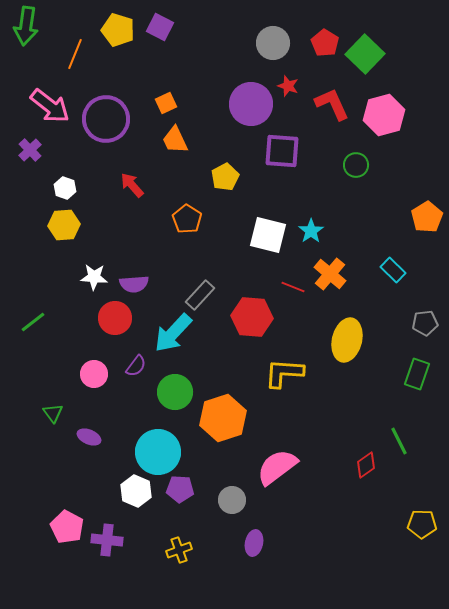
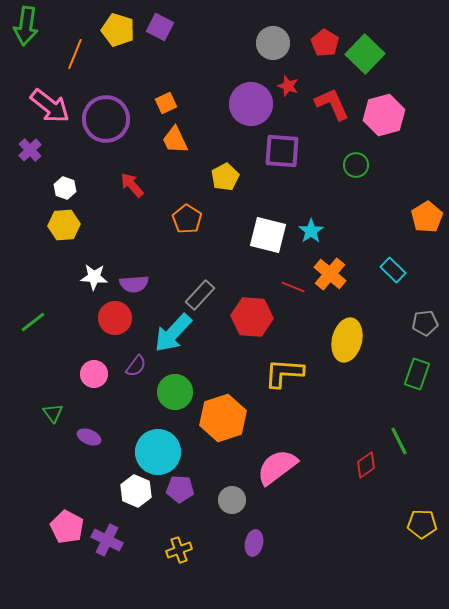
purple cross at (107, 540): rotated 20 degrees clockwise
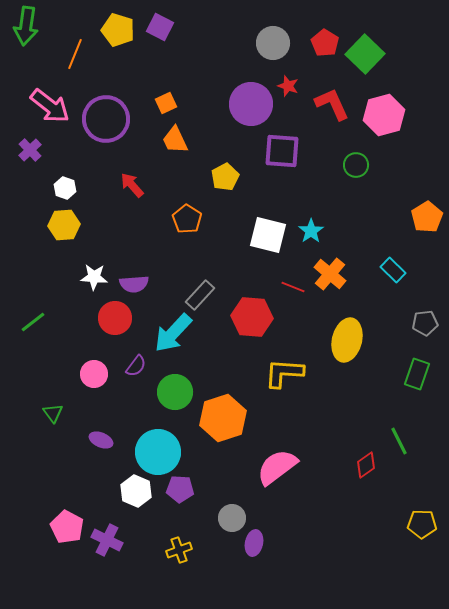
purple ellipse at (89, 437): moved 12 px right, 3 px down
gray circle at (232, 500): moved 18 px down
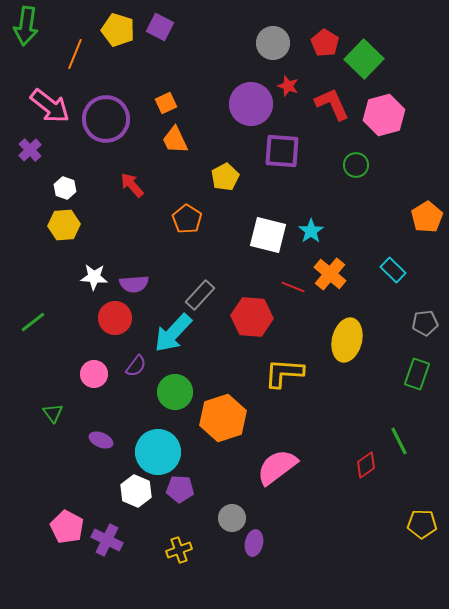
green square at (365, 54): moved 1 px left, 5 px down
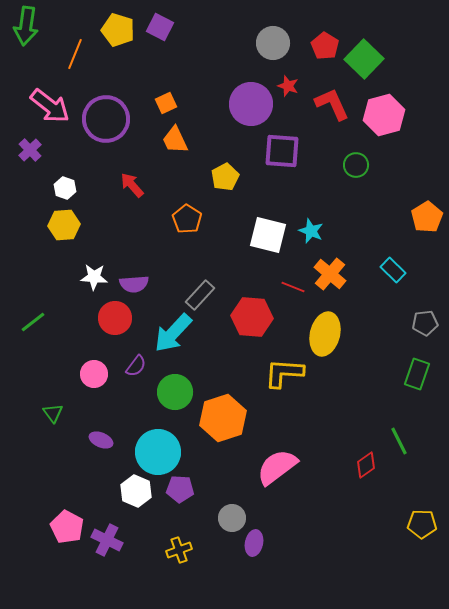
red pentagon at (325, 43): moved 3 px down
cyan star at (311, 231): rotated 15 degrees counterclockwise
yellow ellipse at (347, 340): moved 22 px left, 6 px up
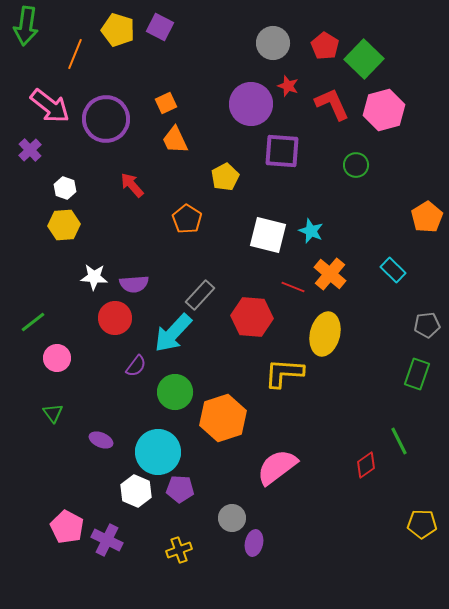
pink hexagon at (384, 115): moved 5 px up
gray pentagon at (425, 323): moved 2 px right, 2 px down
pink circle at (94, 374): moved 37 px left, 16 px up
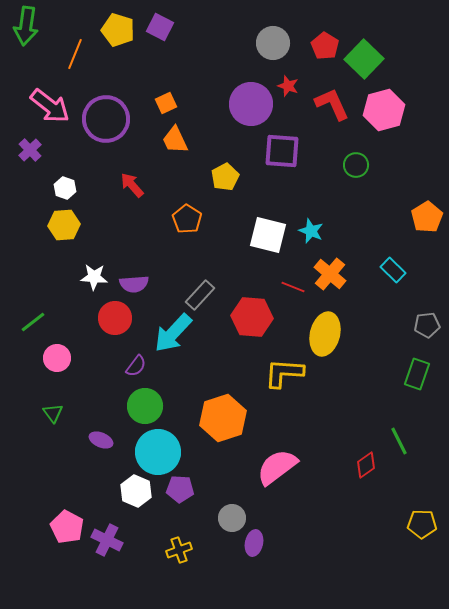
green circle at (175, 392): moved 30 px left, 14 px down
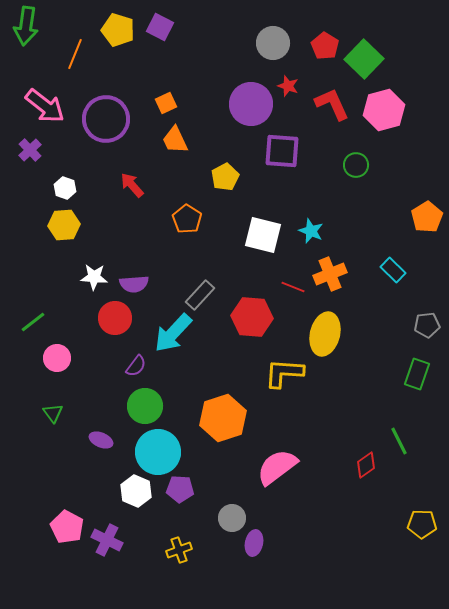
pink arrow at (50, 106): moved 5 px left
white square at (268, 235): moved 5 px left
orange cross at (330, 274): rotated 28 degrees clockwise
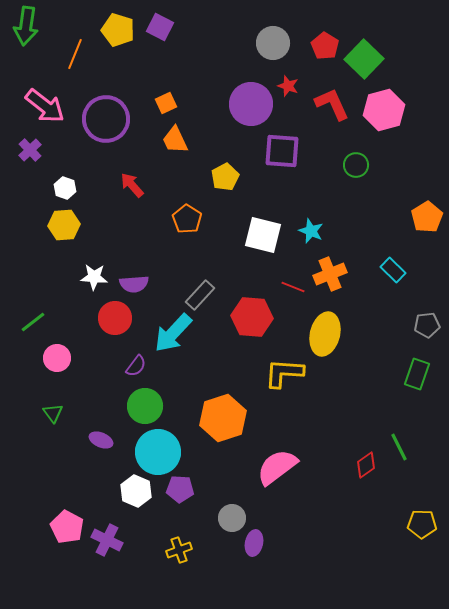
green line at (399, 441): moved 6 px down
